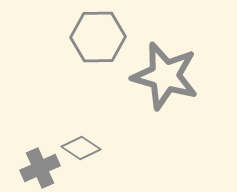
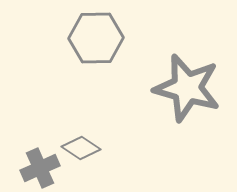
gray hexagon: moved 2 px left, 1 px down
gray star: moved 22 px right, 12 px down
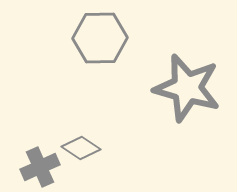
gray hexagon: moved 4 px right
gray cross: moved 1 px up
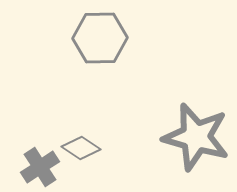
gray star: moved 9 px right, 49 px down
gray cross: rotated 9 degrees counterclockwise
